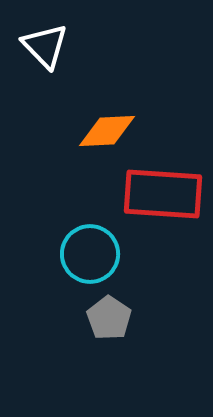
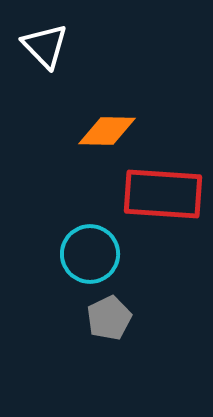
orange diamond: rotated 4 degrees clockwise
gray pentagon: rotated 12 degrees clockwise
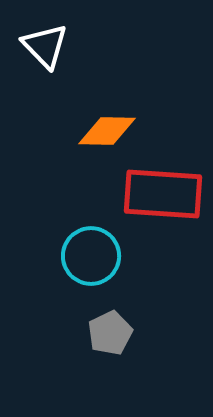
cyan circle: moved 1 px right, 2 px down
gray pentagon: moved 1 px right, 15 px down
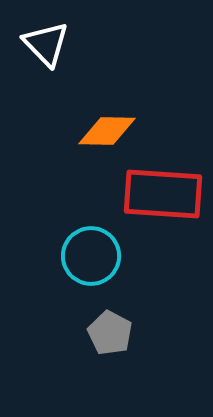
white triangle: moved 1 px right, 2 px up
gray pentagon: rotated 18 degrees counterclockwise
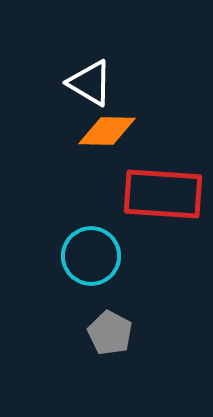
white triangle: moved 44 px right, 39 px down; rotated 15 degrees counterclockwise
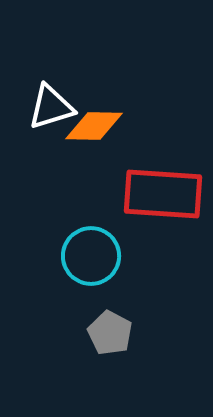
white triangle: moved 39 px left, 24 px down; rotated 48 degrees counterclockwise
orange diamond: moved 13 px left, 5 px up
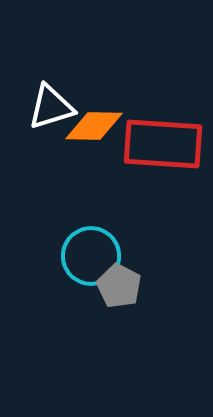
red rectangle: moved 50 px up
gray pentagon: moved 9 px right, 47 px up
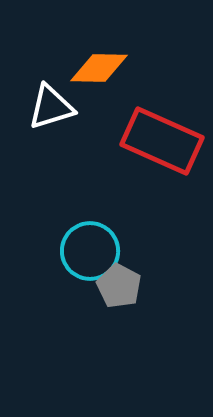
orange diamond: moved 5 px right, 58 px up
red rectangle: moved 1 px left, 3 px up; rotated 20 degrees clockwise
cyan circle: moved 1 px left, 5 px up
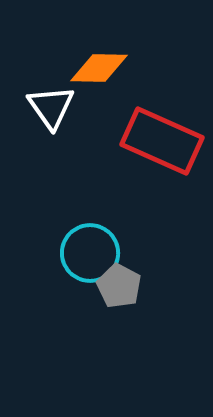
white triangle: rotated 48 degrees counterclockwise
cyan circle: moved 2 px down
